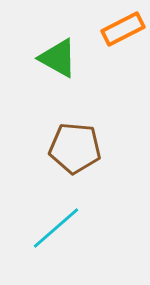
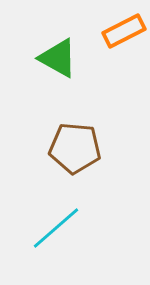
orange rectangle: moved 1 px right, 2 px down
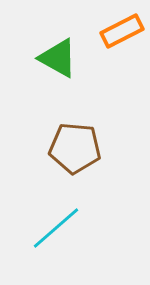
orange rectangle: moved 2 px left
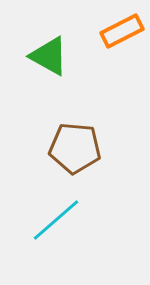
green triangle: moved 9 px left, 2 px up
cyan line: moved 8 px up
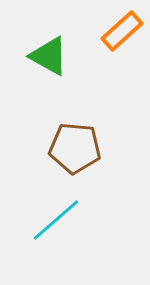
orange rectangle: rotated 15 degrees counterclockwise
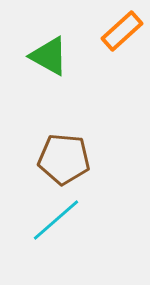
brown pentagon: moved 11 px left, 11 px down
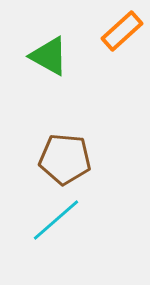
brown pentagon: moved 1 px right
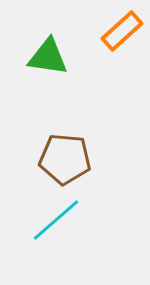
green triangle: moved 1 px left, 1 px down; rotated 21 degrees counterclockwise
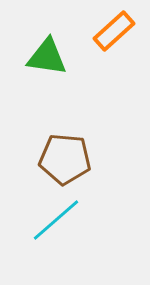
orange rectangle: moved 8 px left
green triangle: moved 1 px left
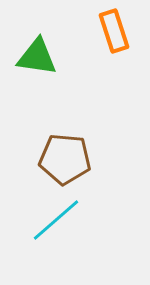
orange rectangle: rotated 66 degrees counterclockwise
green triangle: moved 10 px left
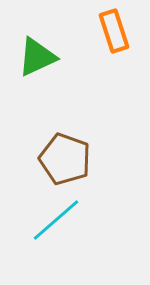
green triangle: rotated 33 degrees counterclockwise
brown pentagon: rotated 15 degrees clockwise
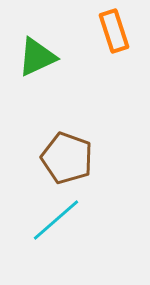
brown pentagon: moved 2 px right, 1 px up
